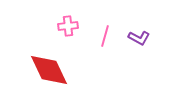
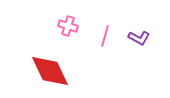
pink cross: rotated 24 degrees clockwise
red diamond: moved 1 px right, 1 px down
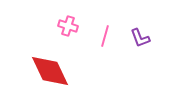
purple L-shape: moved 1 px right; rotated 40 degrees clockwise
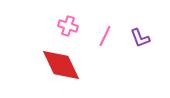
pink line: rotated 10 degrees clockwise
red diamond: moved 11 px right, 6 px up
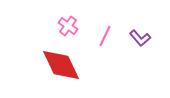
pink cross: rotated 18 degrees clockwise
purple L-shape: rotated 20 degrees counterclockwise
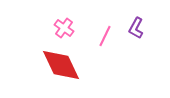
pink cross: moved 4 px left, 2 px down
purple L-shape: moved 4 px left, 10 px up; rotated 70 degrees clockwise
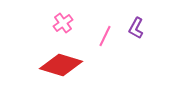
pink cross: moved 1 px left, 5 px up; rotated 18 degrees clockwise
red diamond: rotated 48 degrees counterclockwise
